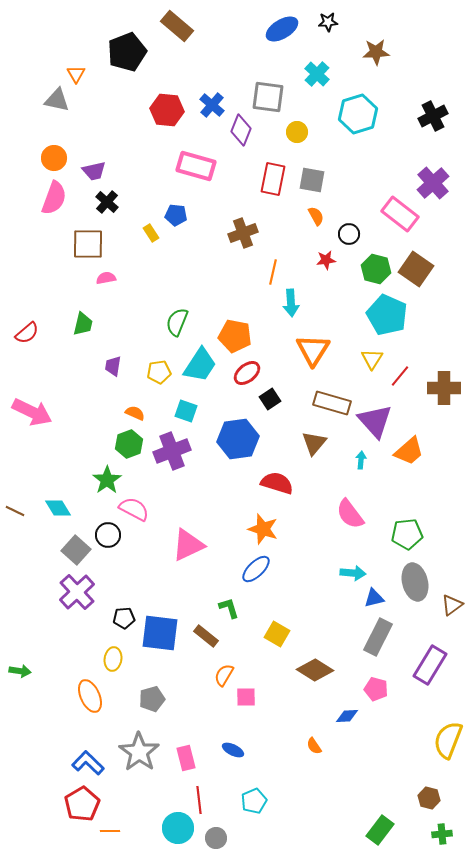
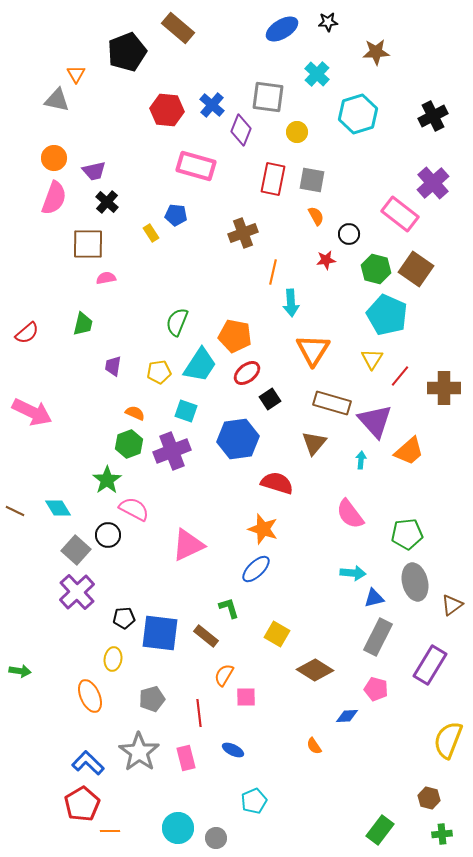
brown rectangle at (177, 26): moved 1 px right, 2 px down
red line at (199, 800): moved 87 px up
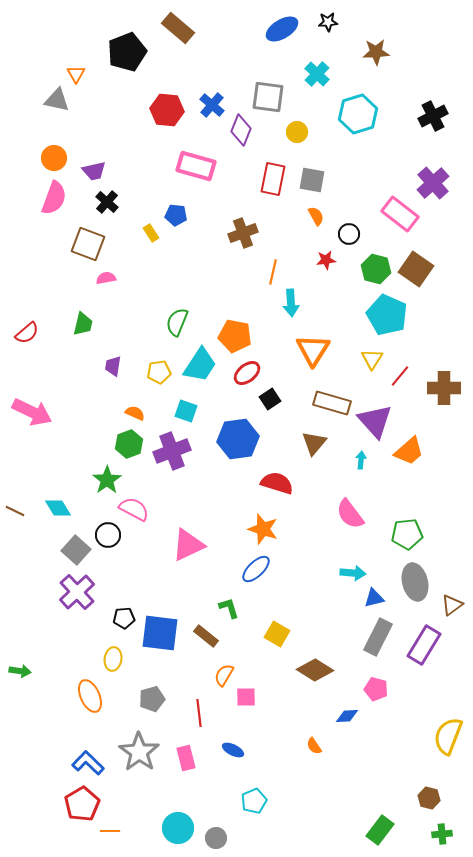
brown square at (88, 244): rotated 20 degrees clockwise
purple rectangle at (430, 665): moved 6 px left, 20 px up
yellow semicircle at (448, 740): moved 4 px up
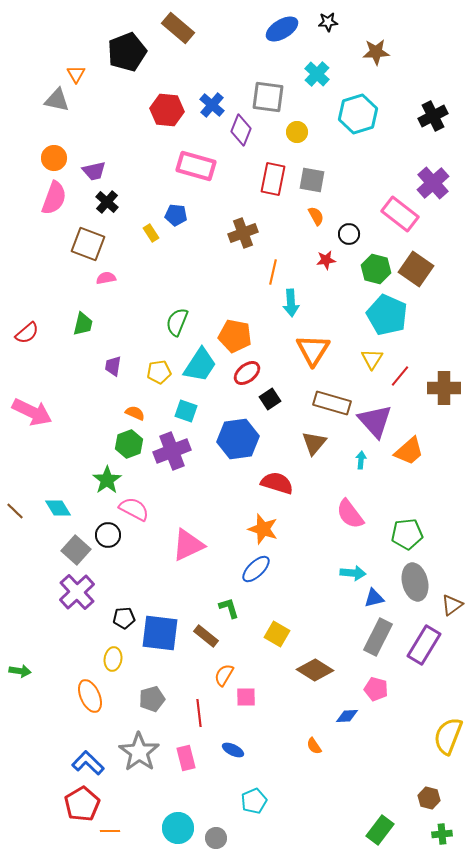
brown line at (15, 511): rotated 18 degrees clockwise
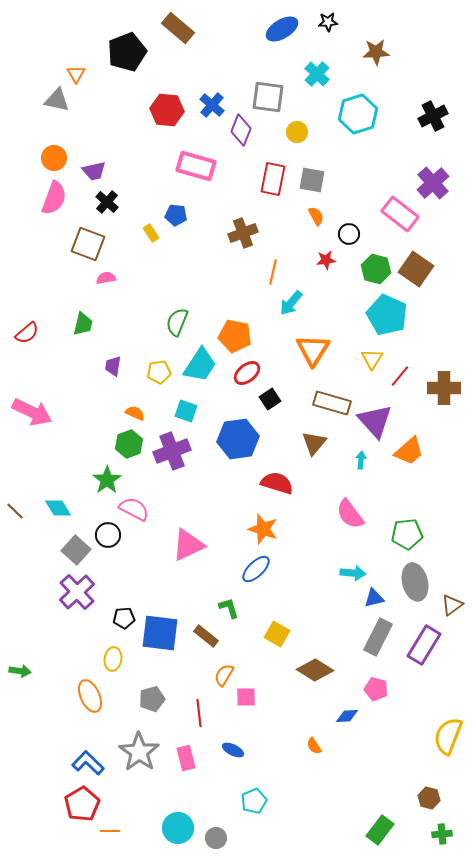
cyan arrow at (291, 303): rotated 44 degrees clockwise
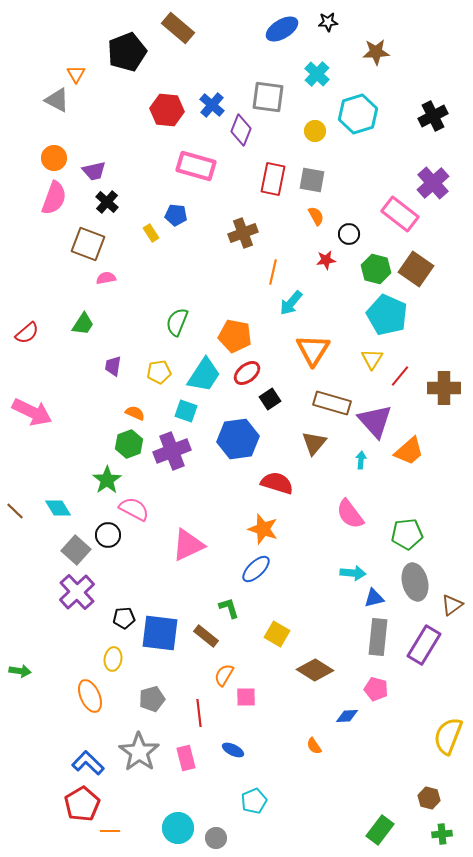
gray triangle at (57, 100): rotated 16 degrees clockwise
yellow circle at (297, 132): moved 18 px right, 1 px up
green trapezoid at (83, 324): rotated 20 degrees clockwise
cyan trapezoid at (200, 365): moved 4 px right, 10 px down
gray rectangle at (378, 637): rotated 21 degrees counterclockwise
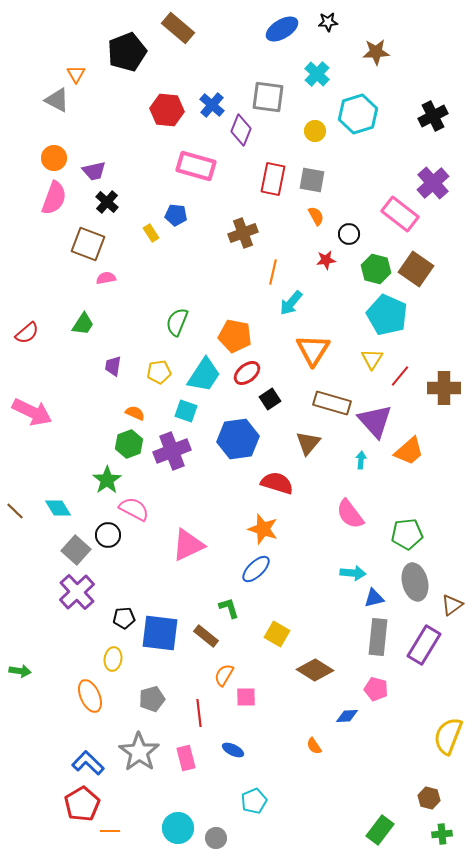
brown triangle at (314, 443): moved 6 px left
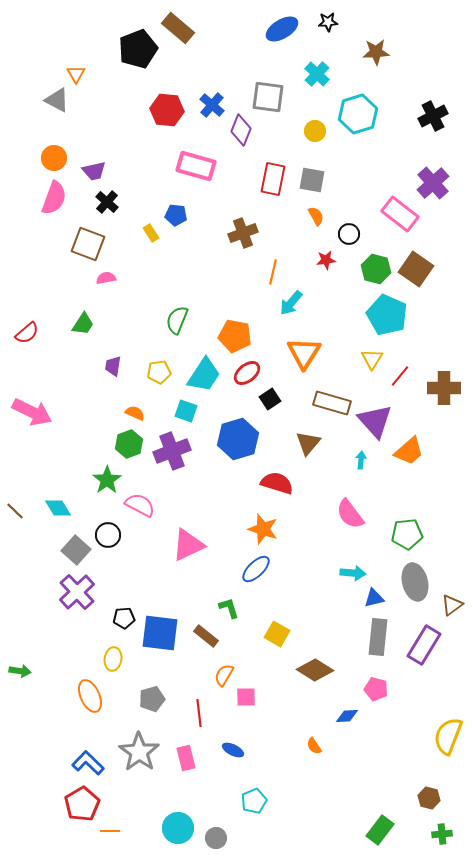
black pentagon at (127, 52): moved 11 px right, 3 px up
green semicircle at (177, 322): moved 2 px up
orange triangle at (313, 350): moved 9 px left, 3 px down
blue hexagon at (238, 439): rotated 9 degrees counterclockwise
pink semicircle at (134, 509): moved 6 px right, 4 px up
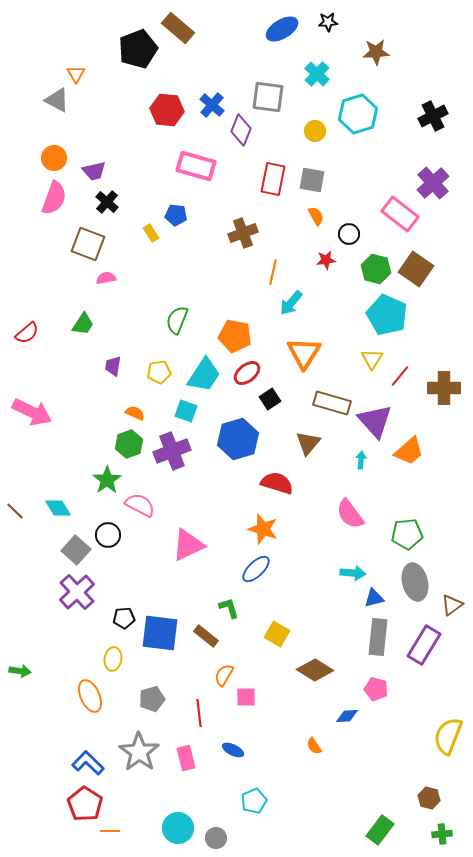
red pentagon at (82, 804): moved 3 px right; rotated 8 degrees counterclockwise
